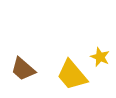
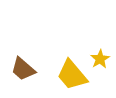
yellow star: moved 2 px down; rotated 18 degrees clockwise
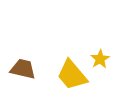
brown trapezoid: rotated 152 degrees clockwise
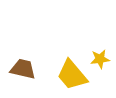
yellow star: rotated 24 degrees clockwise
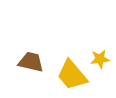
brown trapezoid: moved 8 px right, 7 px up
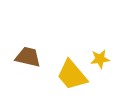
brown trapezoid: moved 3 px left, 5 px up
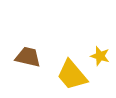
yellow star: moved 3 px up; rotated 24 degrees clockwise
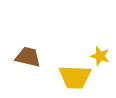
yellow trapezoid: moved 3 px right, 2 px down; rotated 48 degrees counterclockwise
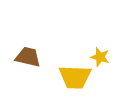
yellow star: moved 1 px down
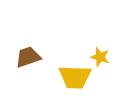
brown trapezoid: rotated 32 degrees counterclockwise
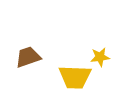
yellow star: rotated 24 degrees counterclockwise
